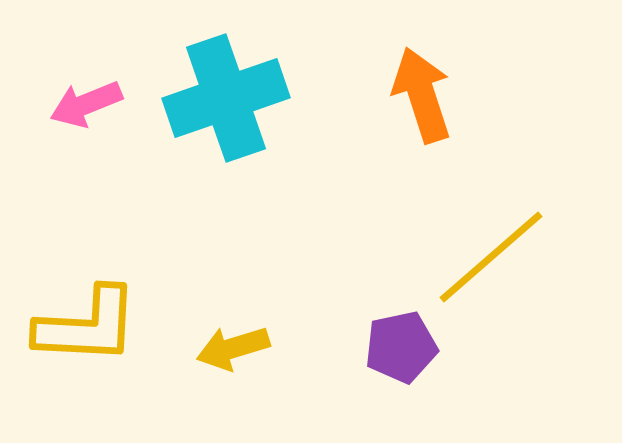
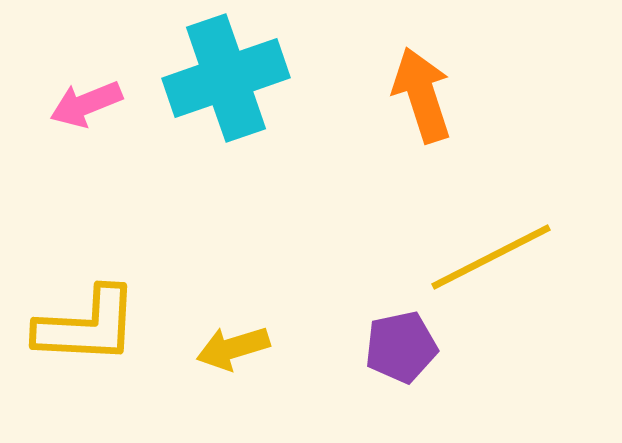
cyan cross: moved 20 px up
yellow line: rotated 14 degrees clockwise
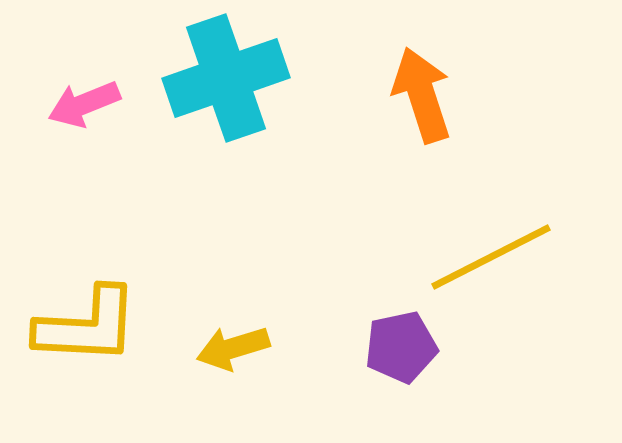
pink arrow: moved 2 px left
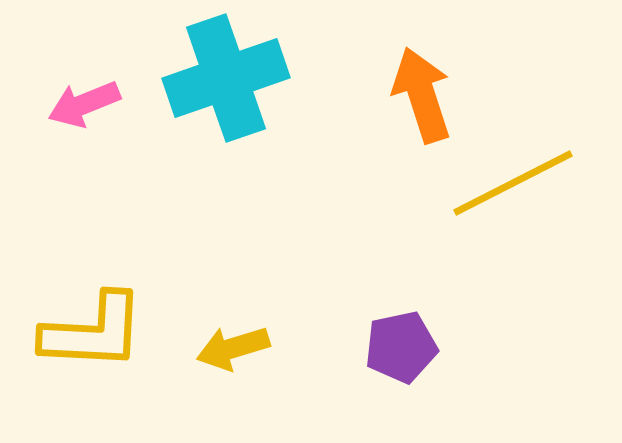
yellow line: moved 22 px right, 74 px up
yellow L-shape: moved 6 px right, 6 px down
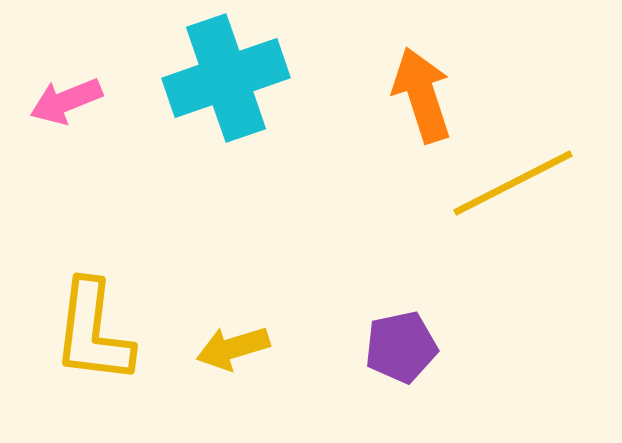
pink arrow: moved 18 px left, 3 px up
yellow L-shape: rotated 94 degrees clockwise
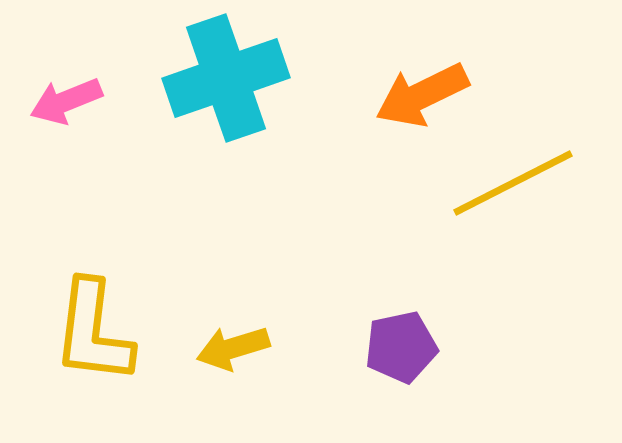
orange arrow: rotated 98 degrees counterclockwise
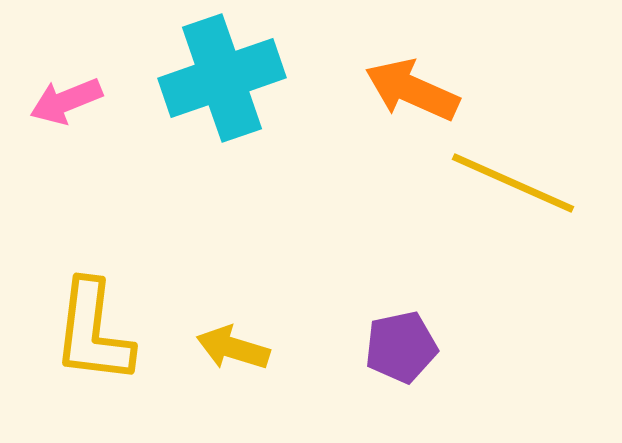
cyan cross: moved 4 px left
orange arrow: moved 10 px left, 5 px up; rotated 50 degrees clockwise
yellow line: rotated 51 degrees clockwise
yellow arrow: rotated 34 degrees clockwise
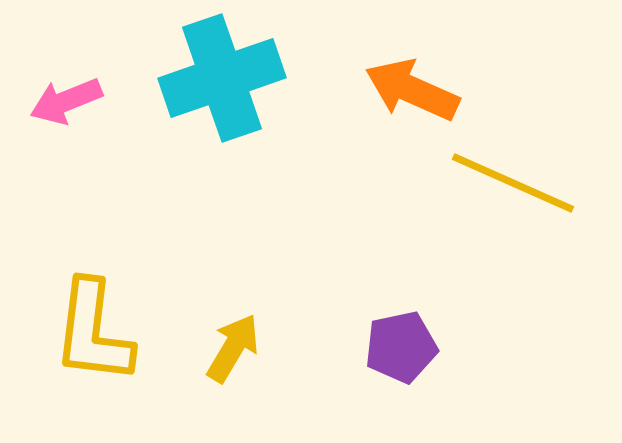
yellow arrow: rotated 104 degrees clockwise
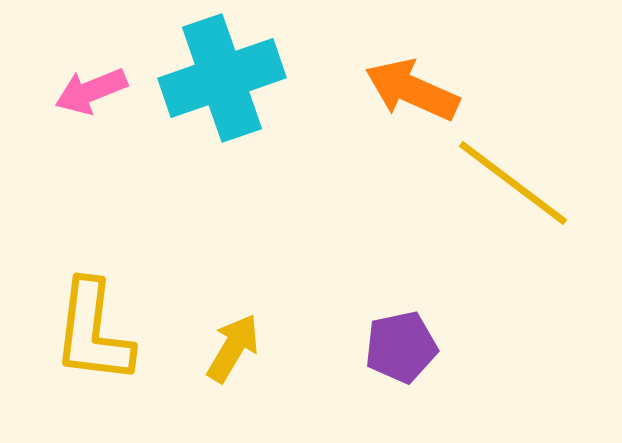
pink arrow: moved 25 px right, 10 px up
yellow line: rotated 13 degrees clockwise
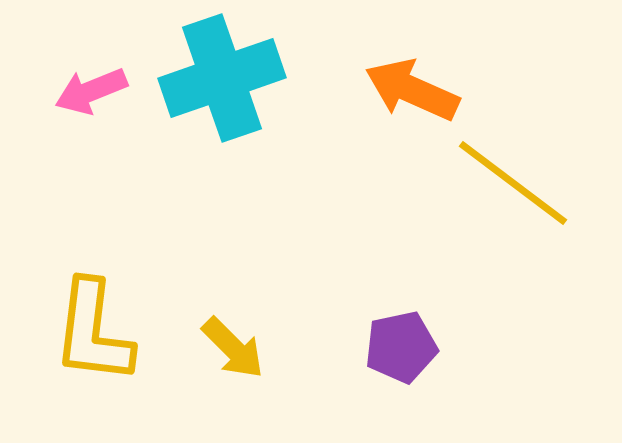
yellow arrow: rotated 104 degrees clockwise
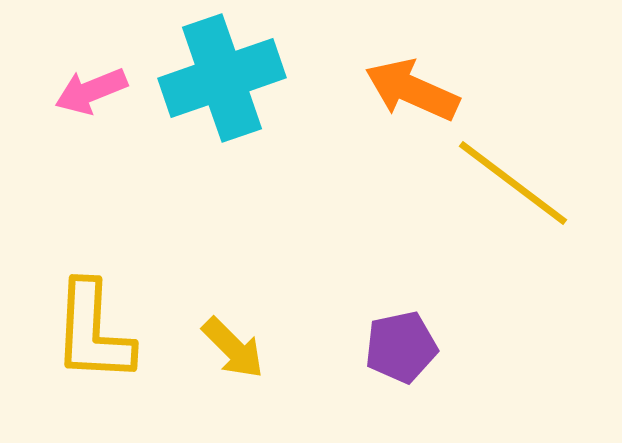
yellow L-shape: rotated 4 degrees counterclockwise
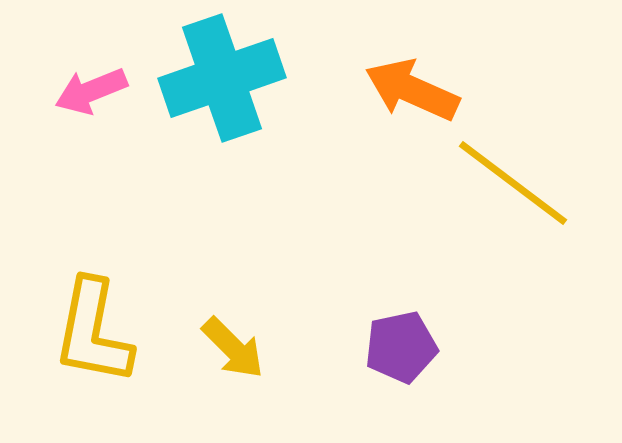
yellow L-shape: rotated 8 degrees clockwise
